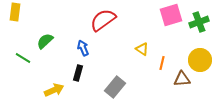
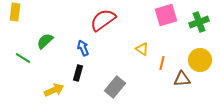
pink square: moved 5 px left
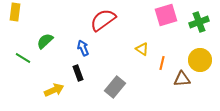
black rectangle: rotated 35 degrees counterclockwise
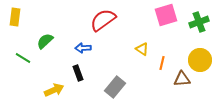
yellow rectangle: moved 5 px down
blue arrow: rotated 70 degrees counterclockwise
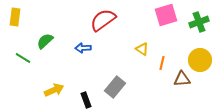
black rectangle: moved 8 px right, 27 px down
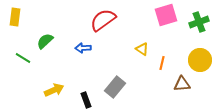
brown triangle: moved 5 px down
